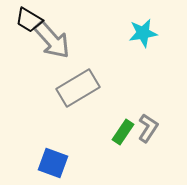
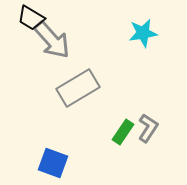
black trapezoid: moved 2 px right, 2 px up
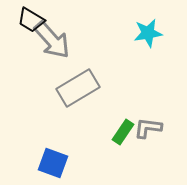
black trapezoid: moved 2 px down
cyan star: moved 5 px right
gray L-shape: rotated 116 degrees counterclockwise
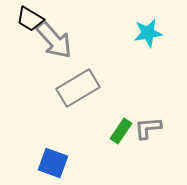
black trapezoid: moved 1 px left, 1 px up
gray arrow: moved 2 px right
gray L-shape: rotated 12 degrees counterclockwise
green rectangle: moved 2 px left, 1 px up
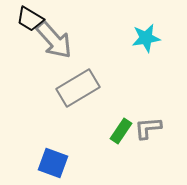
cyan star: moved 2 px left, 5 px down
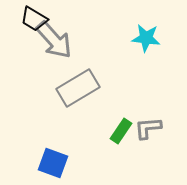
black trapezoid: moved 4 px right
cyan star: rotated 16 degrees clockwise
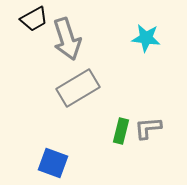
black trapezoid: rotated 60 degrees counterclockwise
gray arrow: moved 13 px right, 1 px up; rotated 24 degrees clockwise
green rectangle: rotated 20 degrees counterclockwise
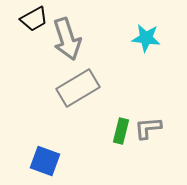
blue square: moved 8 px left, 2 px up
